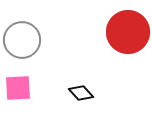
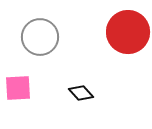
gray circle: moved 18 px right, 3 px up
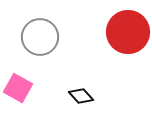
pink square: rotated 32 degrees clockwise
black diamond: moved 3 px down
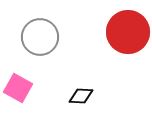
black diamond: rotated 45 degrees counterclockwise
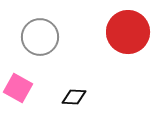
black diamond: moved 7 px left, 1 px down
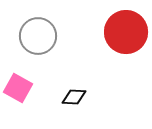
red circle: moved 2 px left
gray circle: moved 2 px left, 1 px up
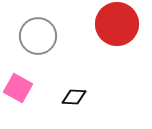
red circle: moved 9 px left, 8 px up
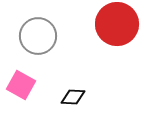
pink square: moved 3 px right, 3 px up
black diamond: moved 1 px left
